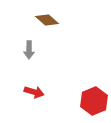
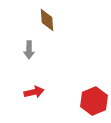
brown diamond: rotated 45 degrees clockwise
red arrow: rotated 30 degrees counterclockwise
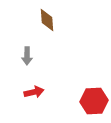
gray arrow: moved 2 px left, 6 px down
red hexagon: rotated 20 degrees clockwise
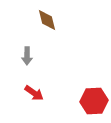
brown diamond: rotated 10 degrees counterclockwise
red arrow: moved 1 px down; rotated 48 degrees clockwise
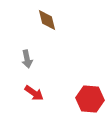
gray arrow: moved 3 px down; rotated 12 degrees counterclockwise
red hexagon: moved 4 px left, 2 px up; rotated 8 degrees clockwise
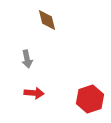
red arrow: rotated 30 degrees counterclockwise
red hexagon: rotated 24 degrees counterclockwise
